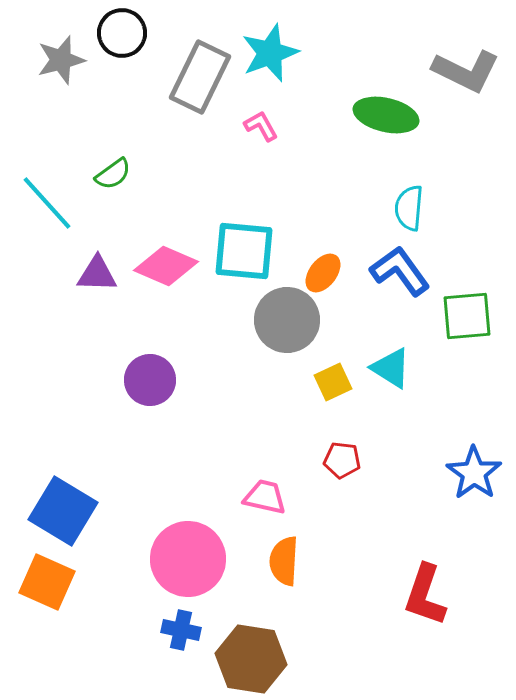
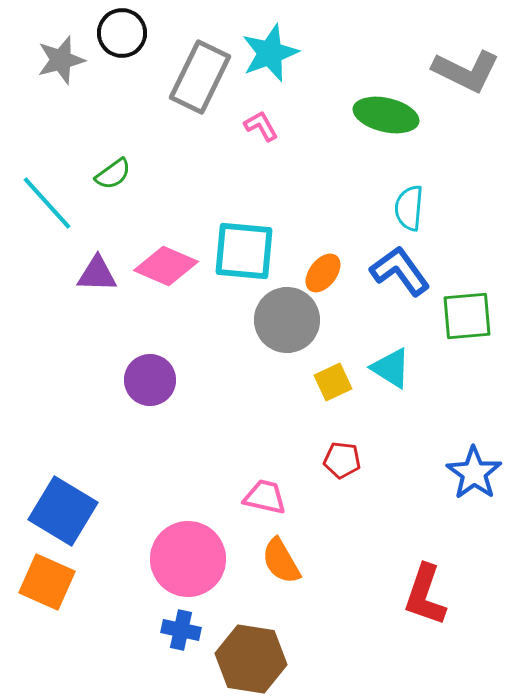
orange semicircle: moved 3 px left; rotated 33 degrees counterclockwise
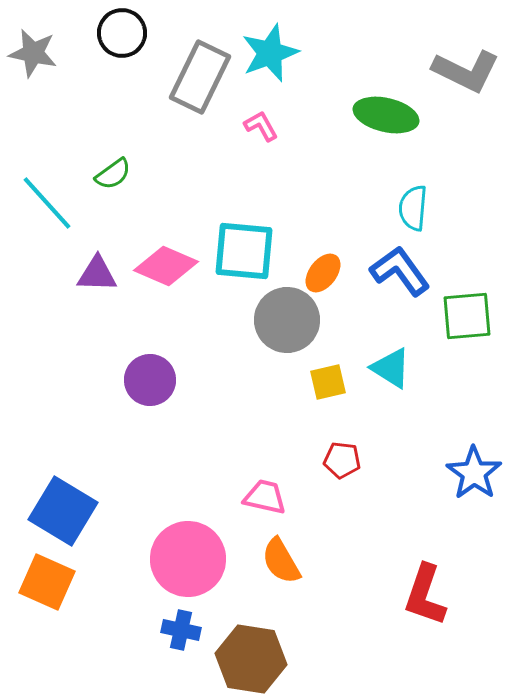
gray star: moved 28 px left, 7 px up; rotated 27 degrees clockwise
cyan semicircle: moved 4 px right
yellow square: moved 5 px left; rotated 12 degrees clockwise
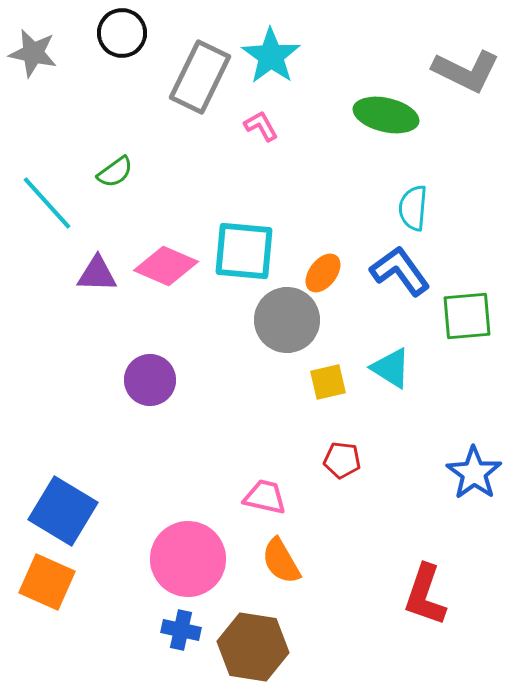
cyan star: moved 1 px right, 3 px down; rotated 16 degrees counterclockwise
green semicircle: moved 2 px right, 2 px up
brown hexagon: moved 2 px right, 12 px up
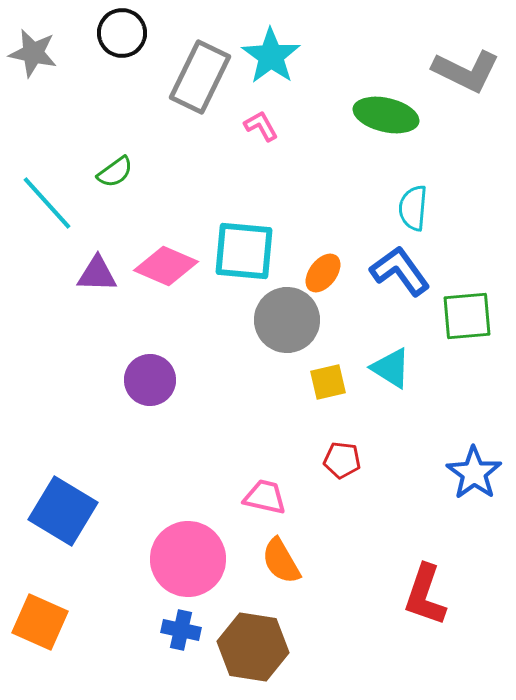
orange square: moved 7 px left, 40 px down
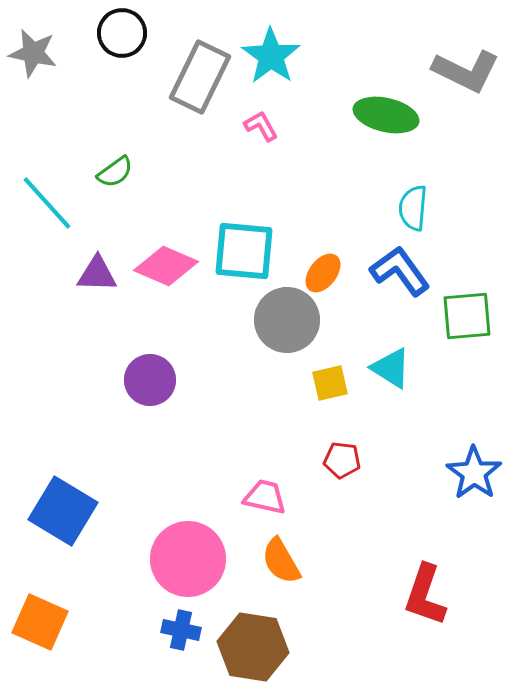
yellow square: moved 2 px right, 1 px down
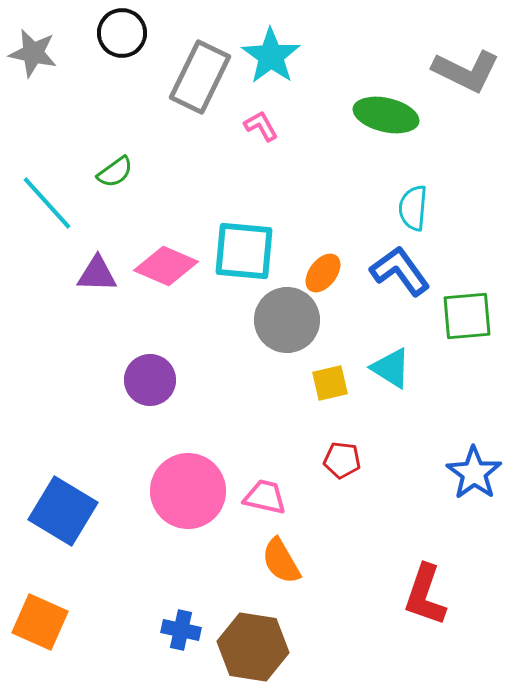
pink circle: moved 68 px up
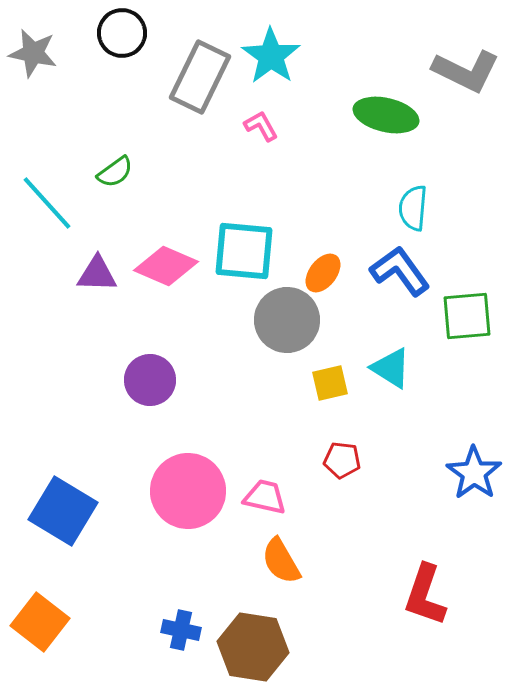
orange square: rotated 14 degrees clockwise
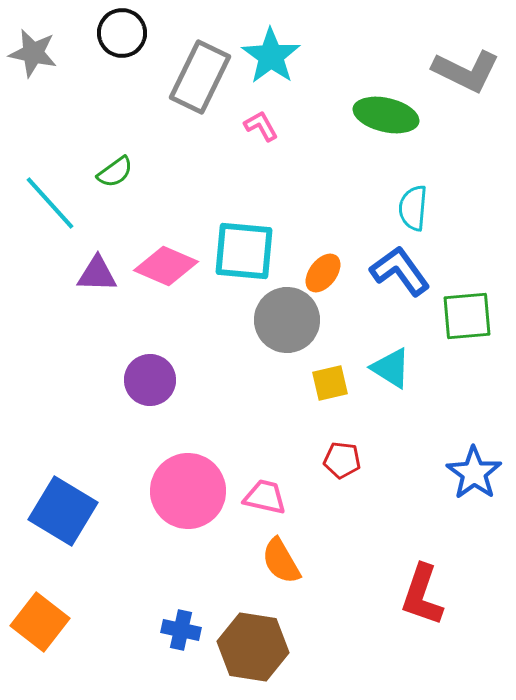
cyan line: moved 3 px right
red L-shape: moved 3 px left
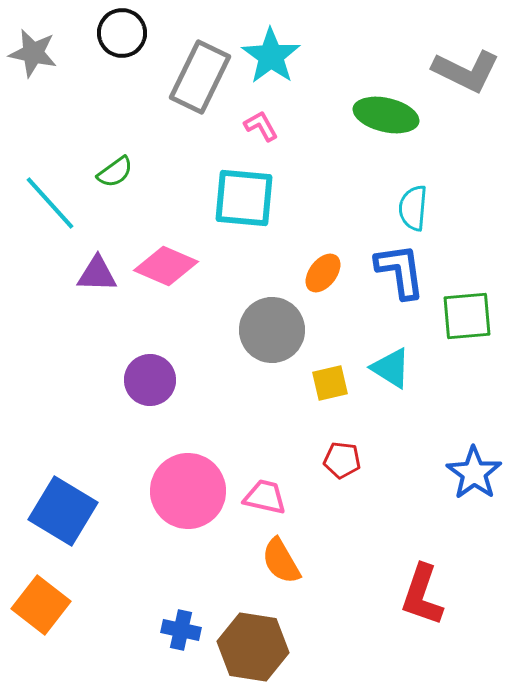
cyan square: moved 53 px up
blue L-shape: rotated 28 degrees clockwise
gray circle: moved 15 px left, 10 px down
orange square: moved 1 px right, 17 px up
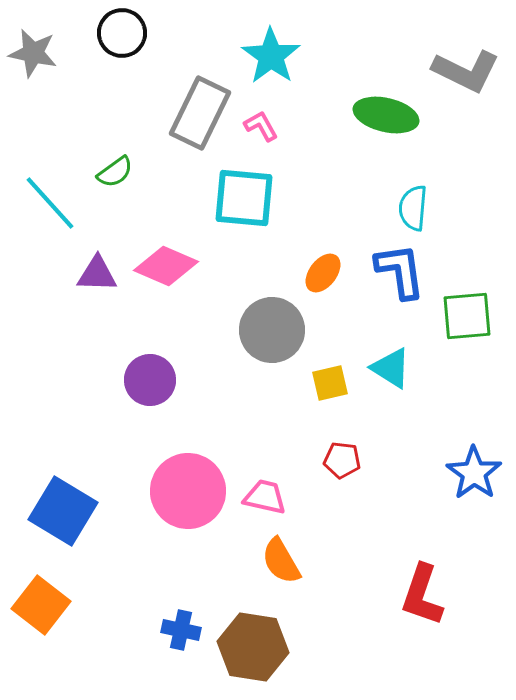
gray rectangle: moved 36 px down
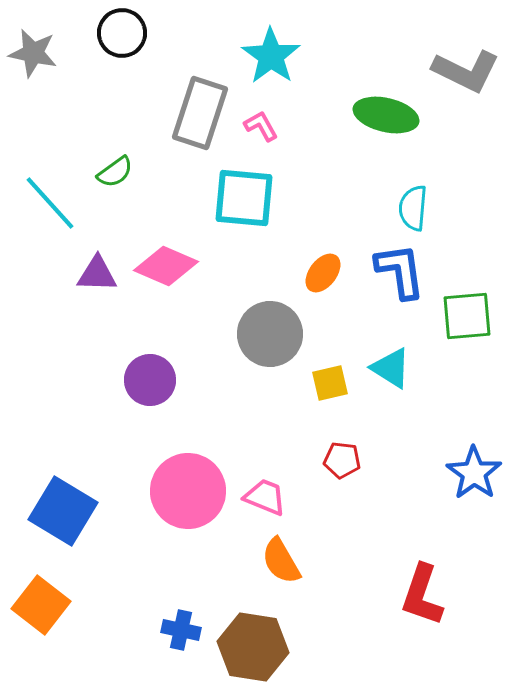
gray rectangle: rotated 8 degrees counterclockwise
gray circle: moved 2 px left, 4 px down
pink trapezoid: rotated 9 degrees clockwise
